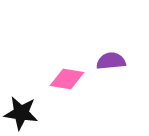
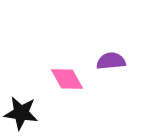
pink diamond: rotated 52 degrees clockwise
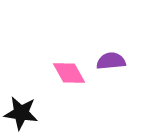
pink diamond: moved 2 px right, 6 px up
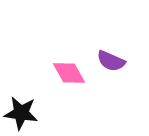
purple semicircle: rotated 152 degrees counterclockwise
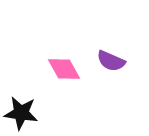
pink diamond: moved 5 px left, 4 px up
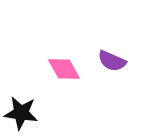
purple semicircle: moved 1 px right
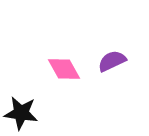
purple semicircle: rotated 132 degrees clockwise
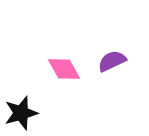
black star: rotated 24 degrees counterclockwise
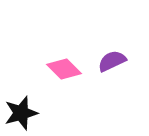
pink diamond: rotated 16 degrees counterclockwise
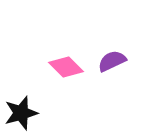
pink diamond: moved 2 px right, 2 px up
